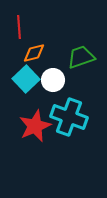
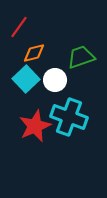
red line: rotated 40 degrees clockwise
white circle: moved 2 px right
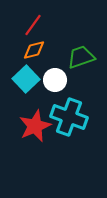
red line: moved 14 px right, 2 px up
orange diamond: moved 3 px up
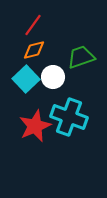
white circle: moved 2 px left, 3 px up
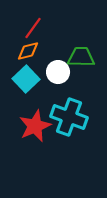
red line: moved 3 px down
orange diamond: moved 6 px left, 1 px down
green trapezoid: rotated 20 degrees clockwise
white circle: moved 5 px right, 5 px up
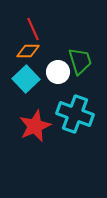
red line: moved 1 px down; rotated 60 degrees counterclockwise
orange diamond: rotated 15 degrees clockwise
green trapezoid: moved 1 px left, 4 px down; rotated 72 degrees clockwise
cyan cross: moved 6 px right, 3 px up
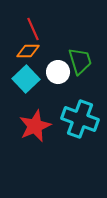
cyan cross: moved 5 px right, 5 px down
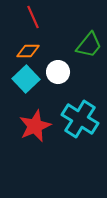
red line: moved 12 px up
green trapezoid: moved 9 px right, 16 px up; rotated 56 degrees clockwise
cyan cross: rotated 12 degrees clockwise
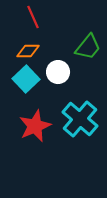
green trapezoid: moved 1 px left, 2 px down
cyan cross: rotated 9 degrees clockwise
